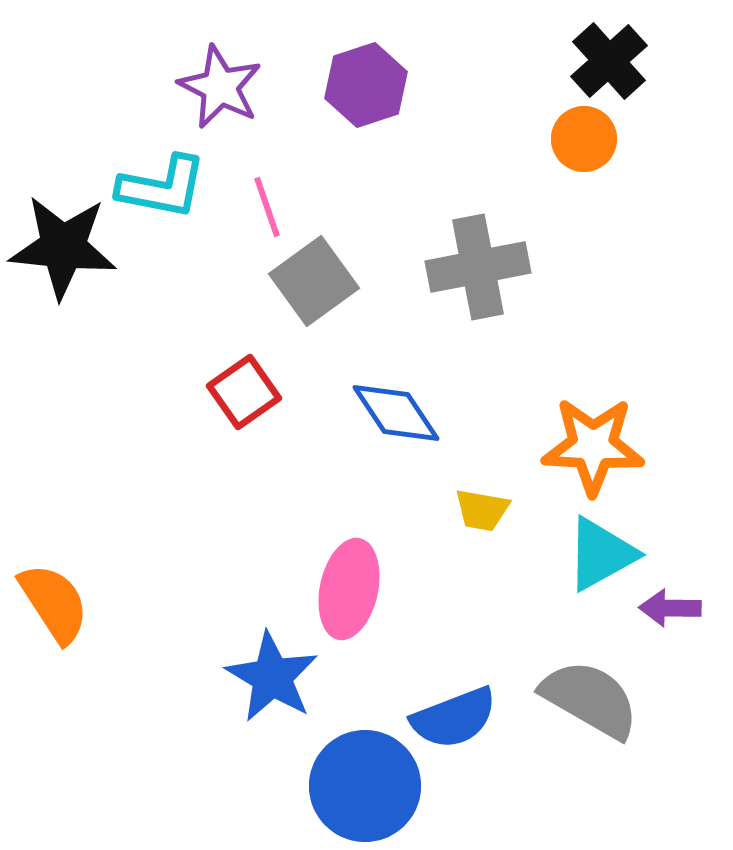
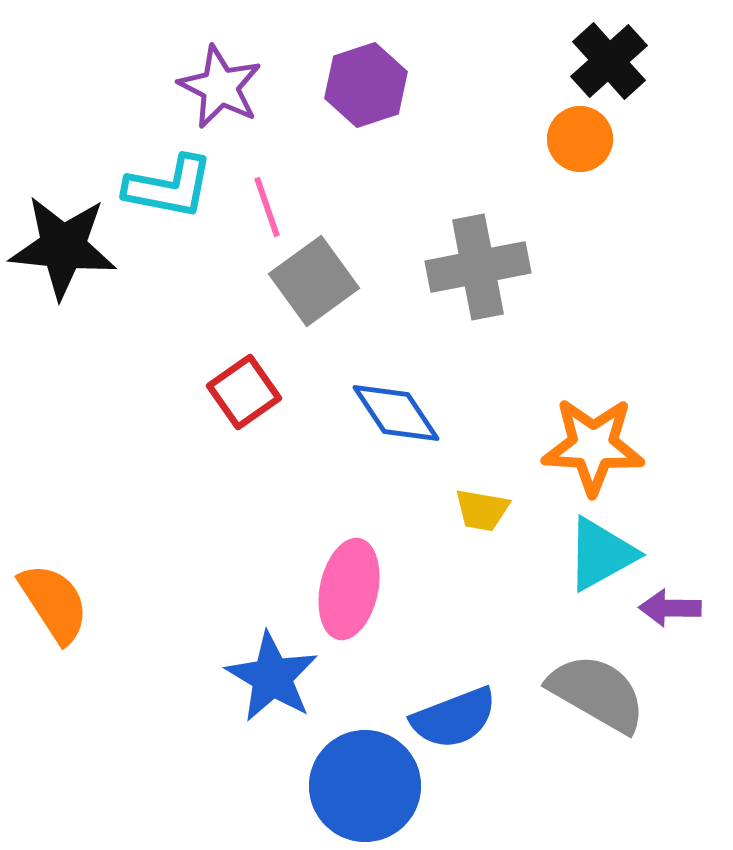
orange circle: moved 4 px left
cyan L-shape: moved 7 px right
gray semicircle: moved 7 px right, 6 px up
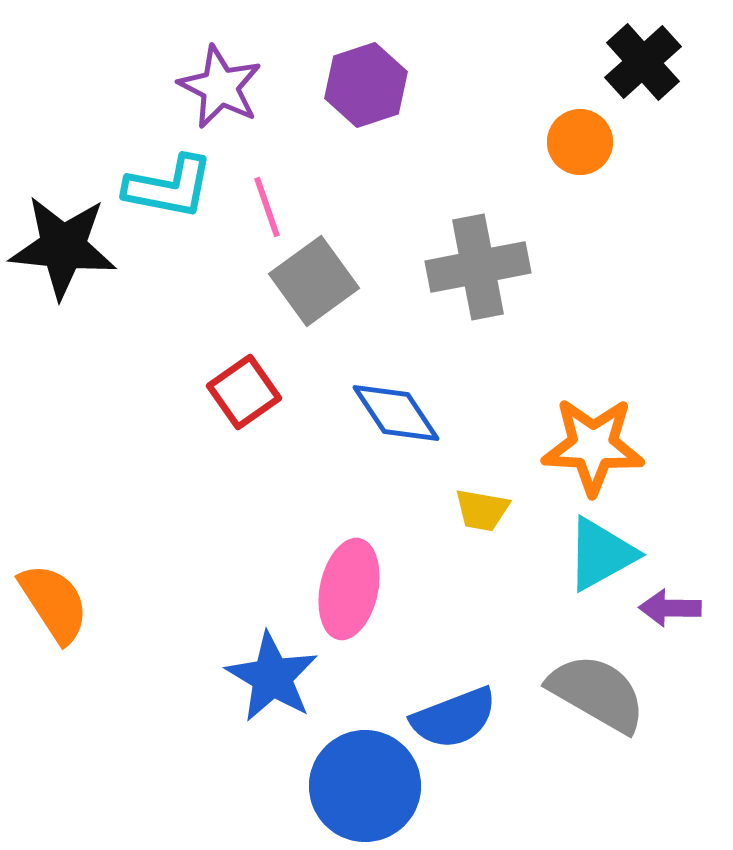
black cross: moved 34 px right, 1 px down
orange circle: moved 3 px down
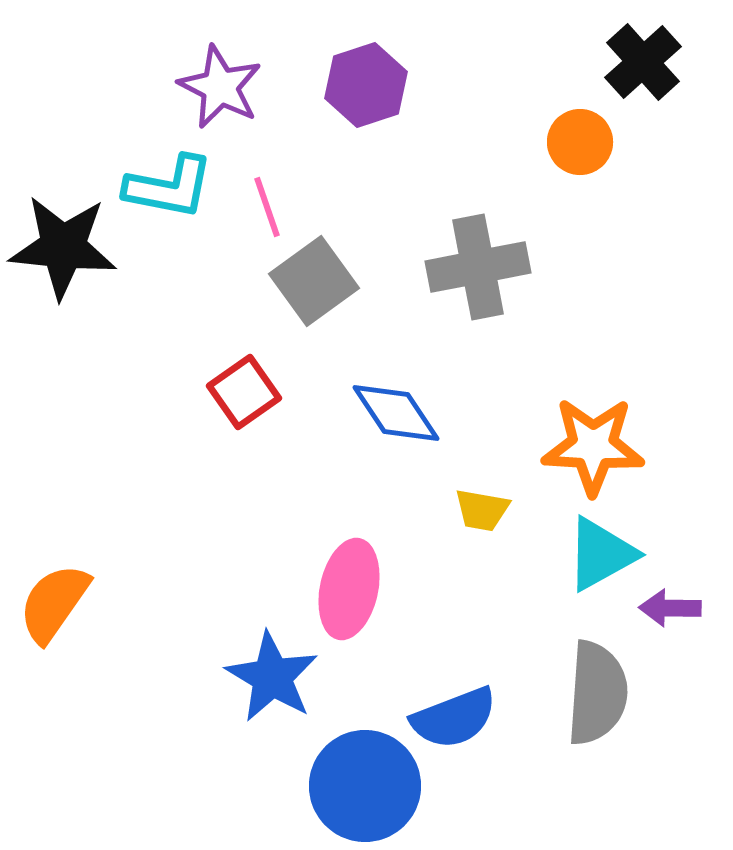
orange semicircle: rotated 112 degrees counterclockwise
gray semicircle: rotated 64 degrees clockwise
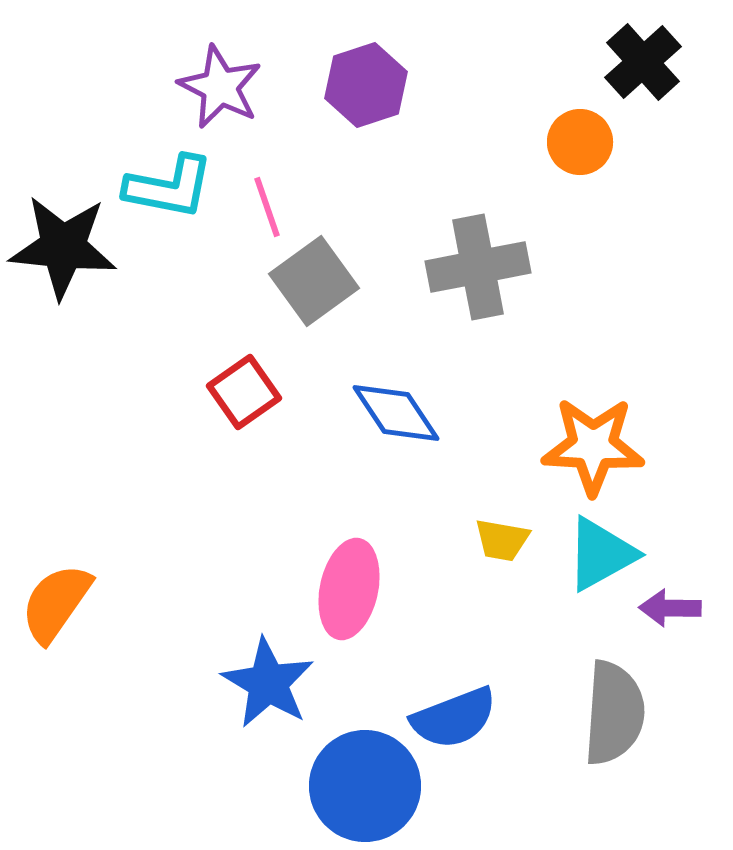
yellow trapezoid: moved 20 px right, 30 px down
orange semicircle: moved 2 px right
blue star: moved 4 px left, 6 px down
gray semicircle: moved 17 px right, 20 px down
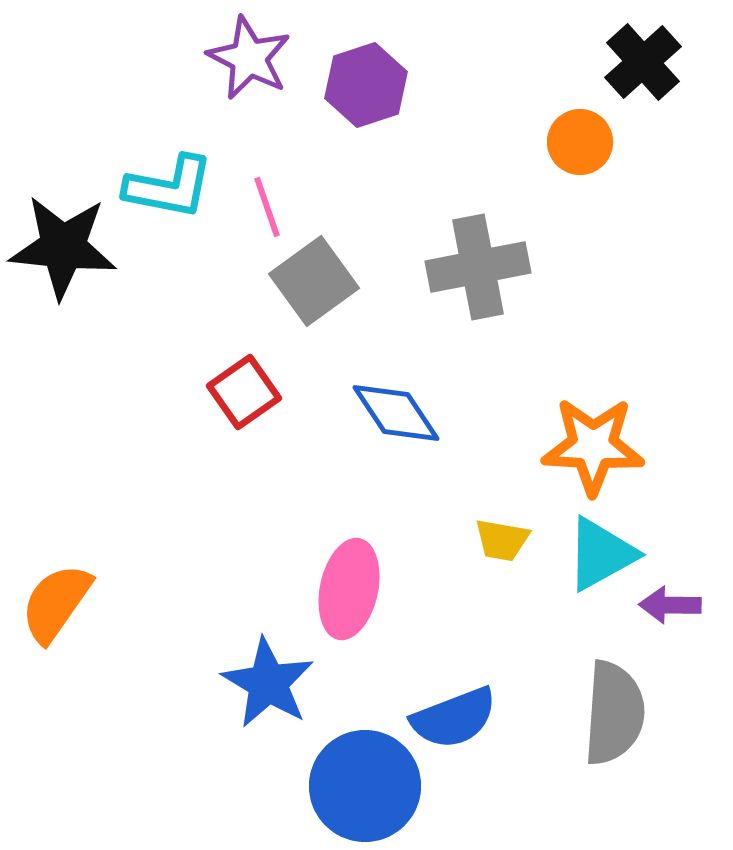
purple star: moved 29 px right, 29 px up
purple arrow: moved 3 px up
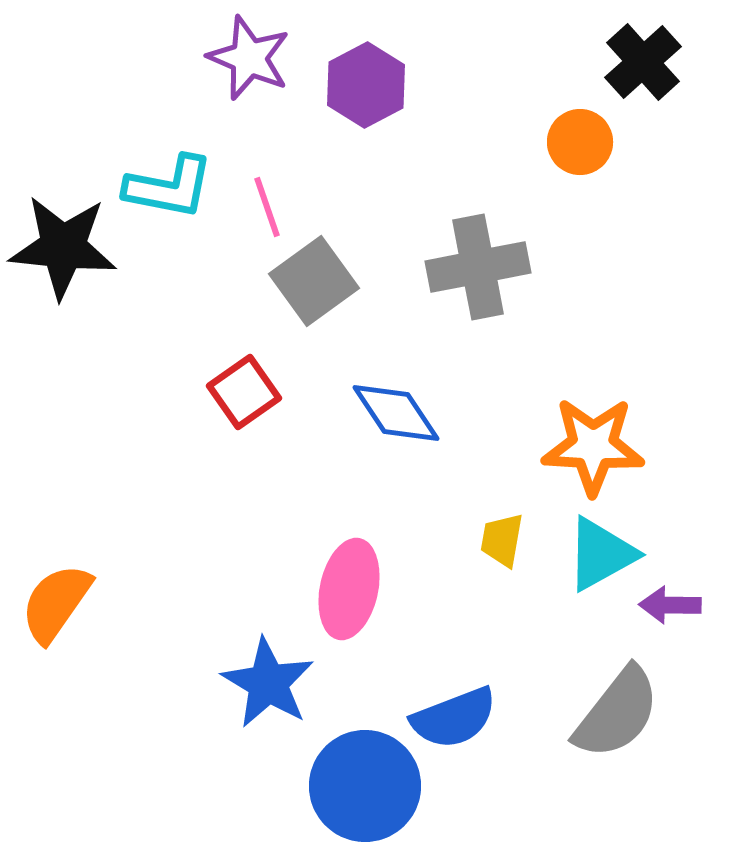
purple star: rotated 4 degrees counterclockwise
purple hexagon: rotated 10 degrees counterclockwise
yellow trapezoid: rotated 90 degrees clockwise
gray semicircle: moved 3 px right; rotated 34 degrees clockwise
